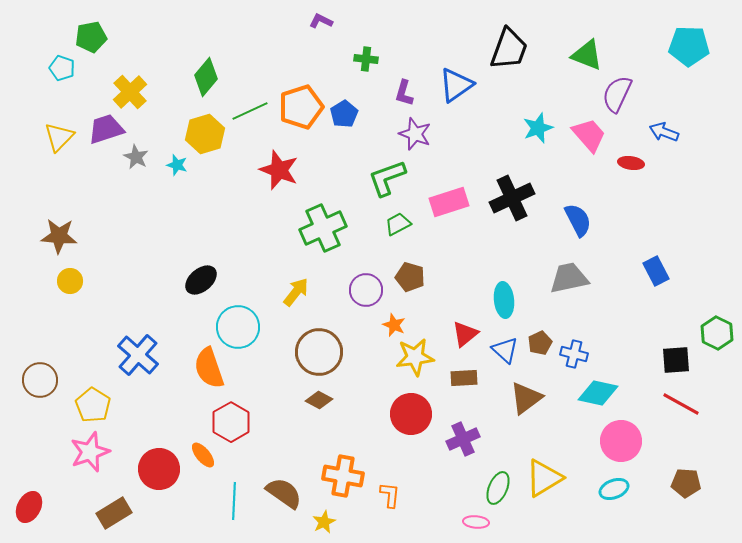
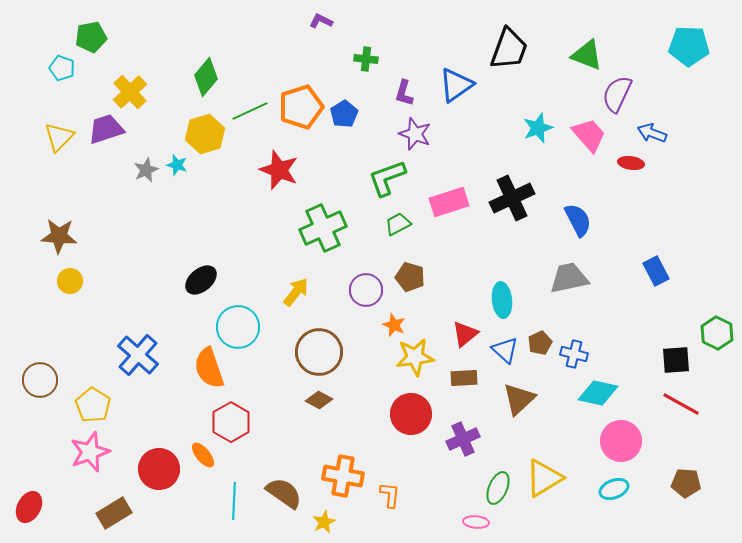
blue arrow at (664, 132): moved 12 px left, 1 px down
gray star at (136, 157): moved 10 px right, 13 px down; rotated 20 degrees clockwise
cyan ellipse at (504, 300): moved 2 px left
brown triangle at (526, 398): moved 7 px left, 1 px down; rotated 6 degrees counterclockwise
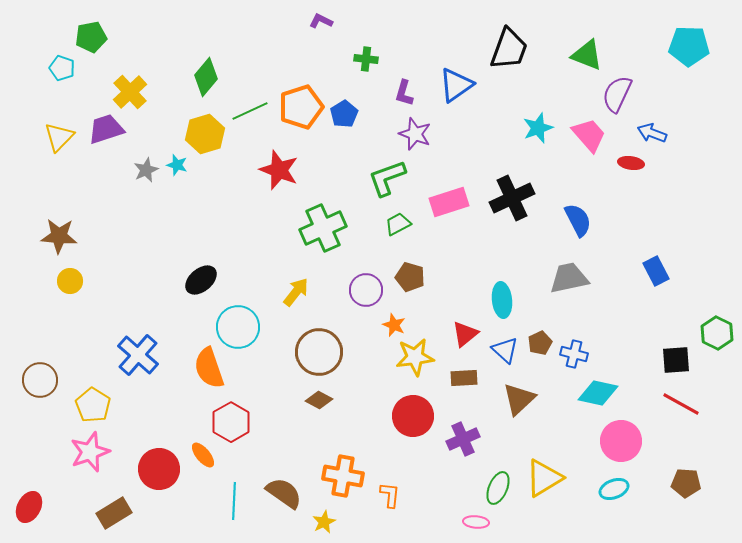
red circle at (411, 414): moved 2 px right, 2 px down
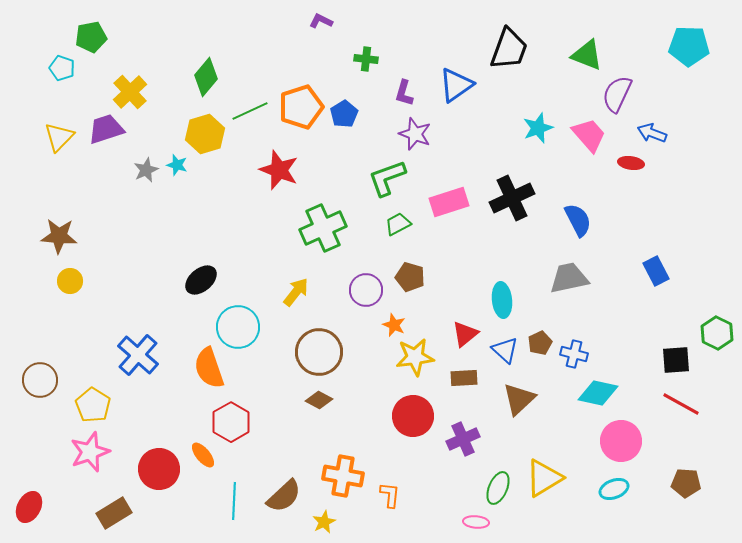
brown semicircle at (284, 493): moved 3 px down; rotated 102 degrees clockwise
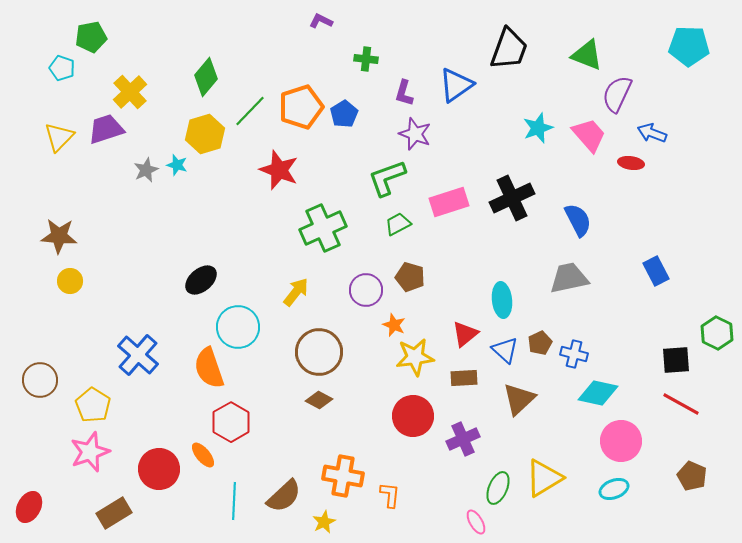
green line at (250, 111): rotated 21 degrees counterclockwise
brown pentagon at (686, 483): moved 6 px right, 7 px up; rotated 20 degrees clockwise
pink ellipse at (476, 522): rotated 55 degrees clockwise
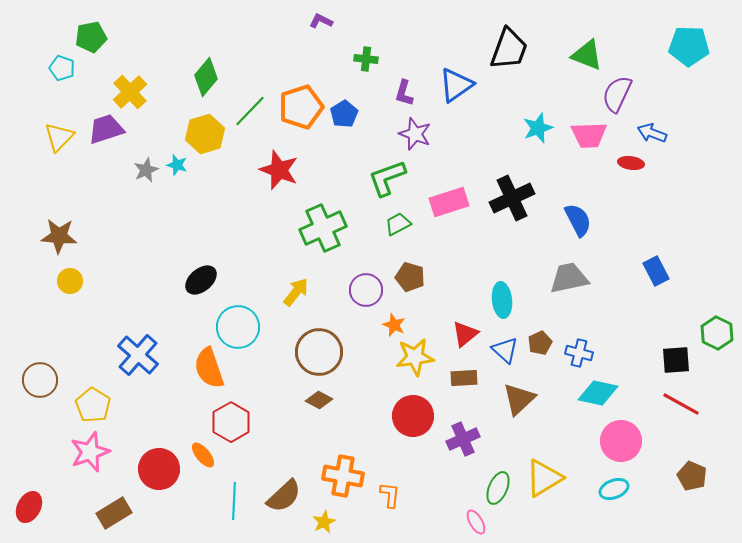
pink trapezoid at (589, 135): rotated 129 degrees clockwise
blue cross at (574, 354): moved 5 px right, 1 px up
